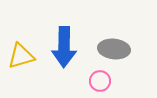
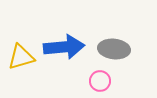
blue arrow: rotated 96 degrees counterclockwise
yellow triangle: moved 1 px down
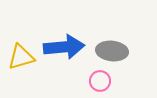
gray ellipse: moved 2 px left, 2 px down
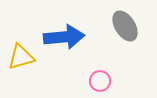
blue arrow: moved 10 px up
gray ellipse: moved 13 px right, 25 px up; rotated 52 degrees clockwise
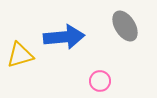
yellow triangle: moved 1 px left, 2 px up
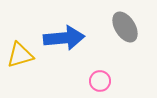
gray ellipse: moved 1 px down
blue arrow: moved 1 px down
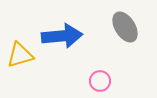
blue arrow: moved 2 px left, 2 px up
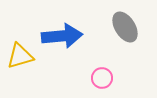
yellow triangle: moved 1 px down
pink circle: moved 2 px right, 3 px up
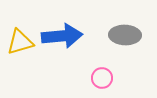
gray ellipse: moved 8 px down; rotated 56 degrees counterclockwise
yellow triangle: moved 14 px up
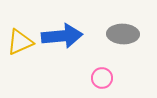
gray ellipse: moved 2 px left, 1 px up
yellow triangle: rotated 8 degrees counterclockwise
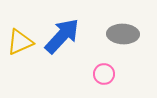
blue arrow: rotated 42 degrees counterclockwise
pink circle: moved 2 px right, 4 px up
